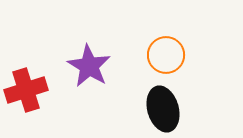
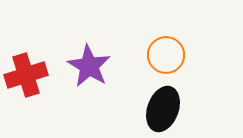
red cross: moved 15 px up
black ellipse: rotated 36 degrees clockwise
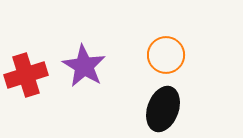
purple star: moved 5 px left
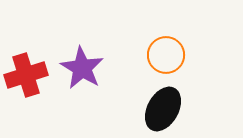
purple star: moved 2 px left, 2 px down
black ellipse: rotated 9 degrees clockwise
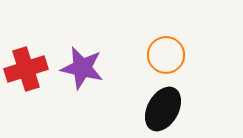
purple star: rotated 18 degrees counterclockwise
red cross: moved 6 px up
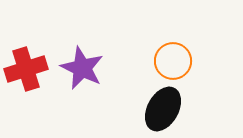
orange circle: moved 7 px right, 6 px down
purple star: rotated 12 degrees clockwise
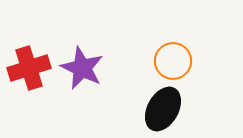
red cross: moved 3 px right, 1 px up
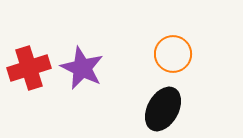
orange circle: moved 7 px up
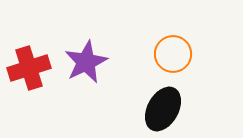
purple star: moved 4 px right, 6 px up; rotated 21 degrees clockwise
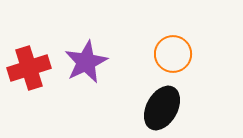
black ellipse: moved 1 px left, 1 px up
